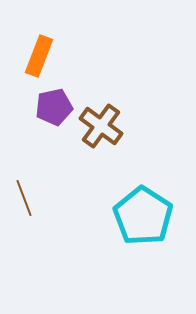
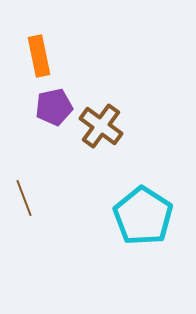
orange rectangle: rotated 33 degrees counterclockwise
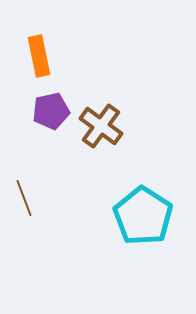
purple pentagon: moved 3 px left, 4 px down
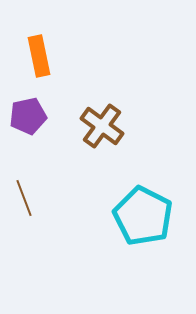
purple pentagon: moved 23 px left, 5 px down
brown cross: moved 1 px right
cyan pentagon: rotated 6 degrees counterclockwise
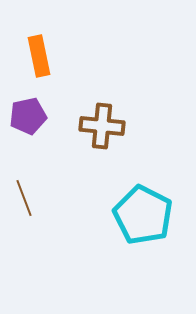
brown cross: rotated 30 degrees counterclockwise
cyan pentagon: moved 1 px up
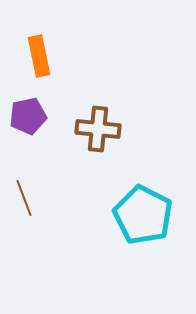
brown cross: moved 4 px left, 3 px down
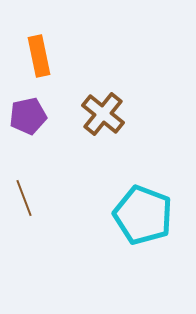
brown cross: moved 5 px right, 15 px up; rotated 33 degrees clockwise
cyan pentagon: rotated 6 degrees counterclockwise
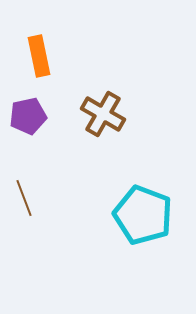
brown cross: rotated 9 degrees counterclockwise
